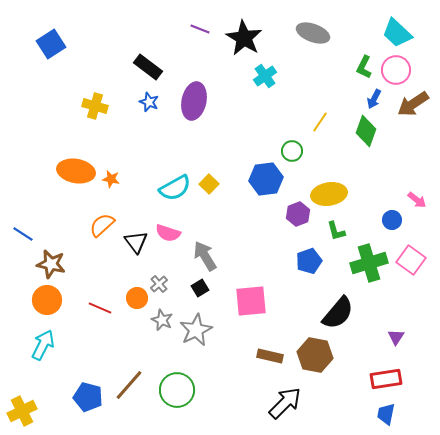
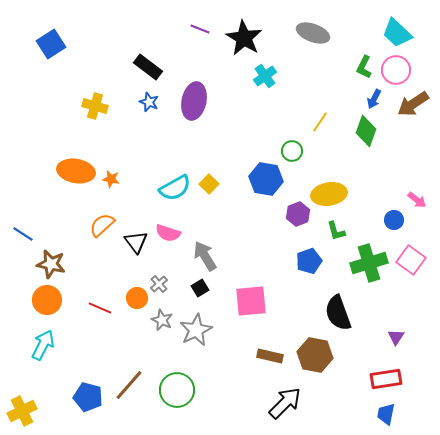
blue hexagon at (266, 179): rotated 16 degrees clockwise
blue circle at (392, 220): moved 2 px right
black semicircle at (338, 313): rotated 120 degrees clockwise
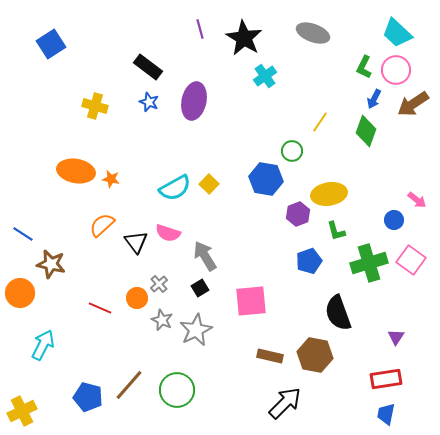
purple line at (200, 29): rotated 54 degrees clockwise
orange circle at (47, 300): moved 27 px left, 7 px up
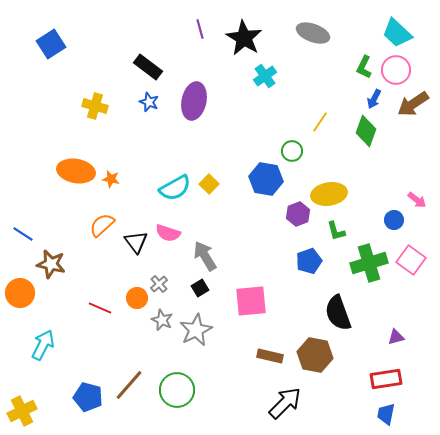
purple triangle at (396, 337): rotated 42 degrees clockwise
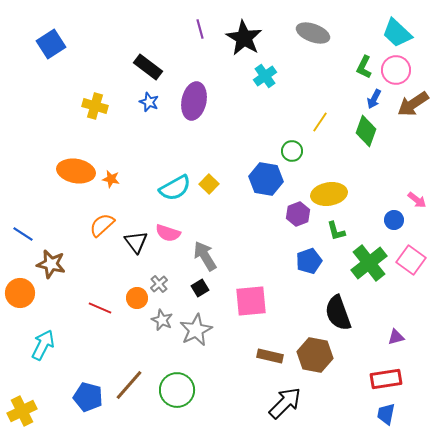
green cross at (369, 263): rotated 21 degrees counterclockwise
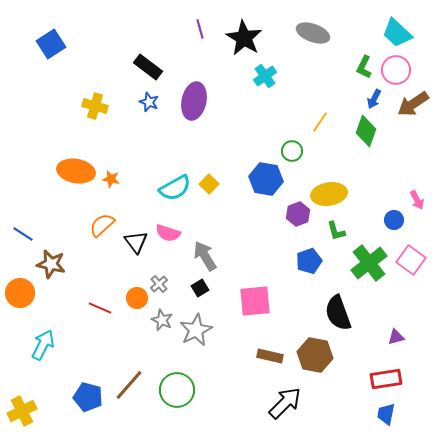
pink arrow at (417, 200): rotated 24 degrees clockwise
pink square at (251, 301): moved 4 px right
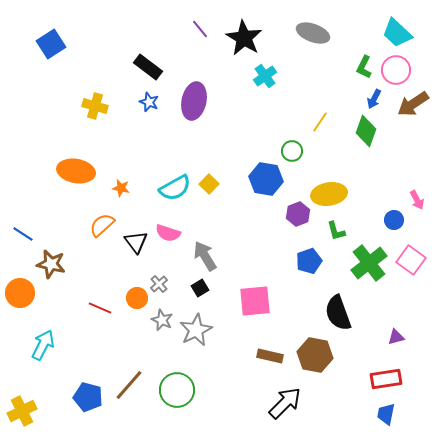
purple line at (200, 29): rotated 24 degrees counterclockwise
orange star at (111, 179): moved 10 px right, 9 px down
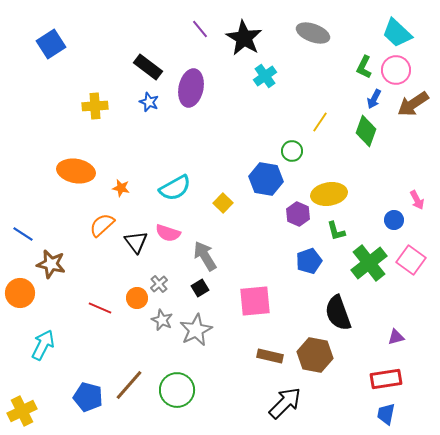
purple ellipse at (194, 101): moved 3 px left, 13 px up
yellow cross at (95, 106): rotated 20 degrees counterclockwise
yellow square at (209, 184): moved 14 px right, 19 px down
purple hexagon at (298, 214): rotated 15 degrees counterclockwise
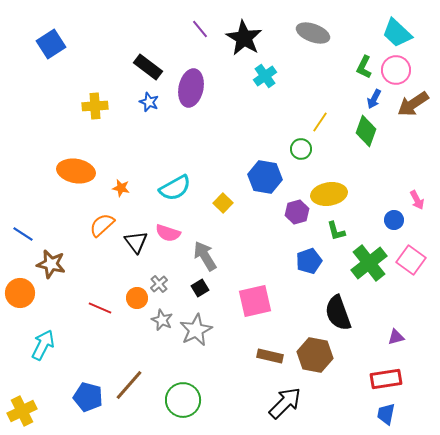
green circle at (292, 151): moved 9 px right, 2 px up
blue hexagon at (266, 179): moved 1 px left, 2 px up
purple hexagon at (298, 214): moved 1 px left, 2 px up; rotated 20 degrees clockwise
pink square at (255, 301): rotated 8 degrees counterclockwise
green circle at (177, 390): moved 6 px right, 10 px down
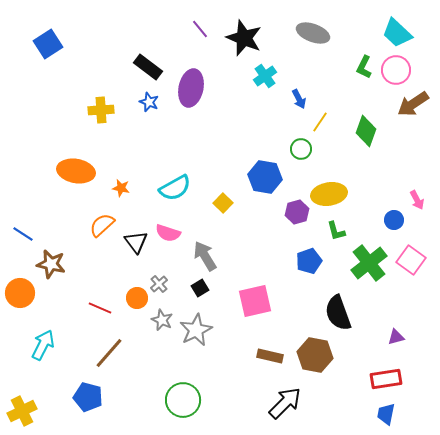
black star at (244, 38): rotated 9 degrees counterclockwise
blue square at (51, 44): moved 3 px left
blue arrow at (374, 99): moved 75 px left; rotated 54 degrees counterclockwise
yellow cross at (95, 106): moved 6 px right, 4 px down
brown line at (129, 385): moved 20 px left, 32 px up
